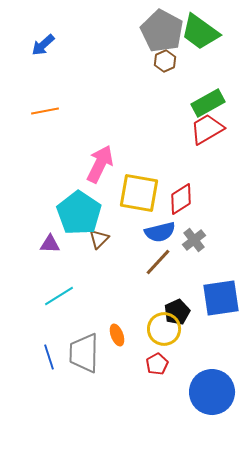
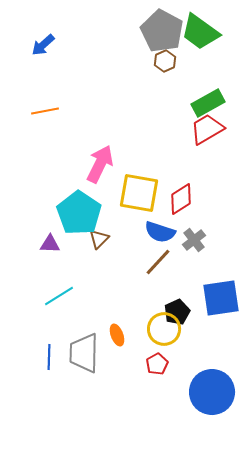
blue semicircle: rotated 32 degrees clockwise
blue line: rotated 20 degrees clockwise
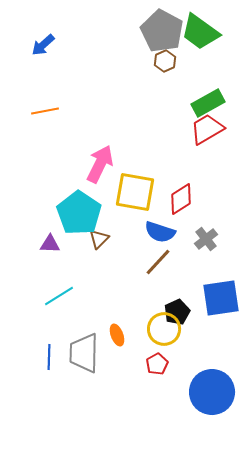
yellow square: moved 4 px left, 1 px up
gray cross: moved 12 px right, 1 px up
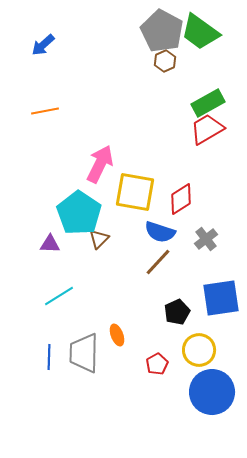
yellow circle: moved 35 px right, 21 px down
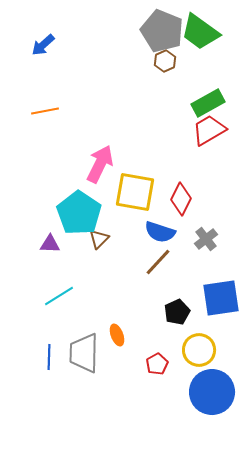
gray pentagon: rotated 6 degrees counterclockwise
red trapezoid: moved 2 px right, 1 px down
red diamond: rotated 32 degrees counterclockwise
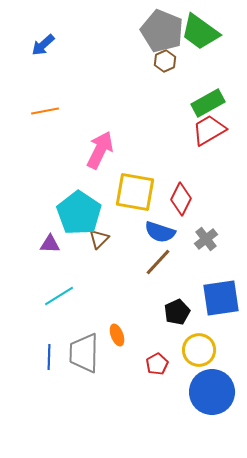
pink arrow: moved 14 px up
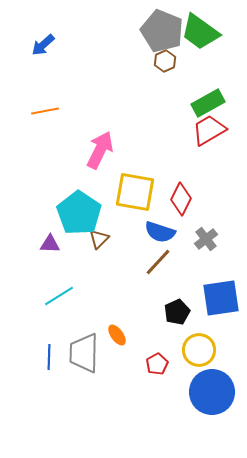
orange ellipse: rotated 15 degrees counterclockwise
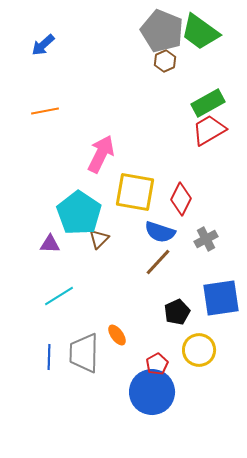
pink arrow: moved 1 px right, 4 px down
gray cross: rotated 10 degrees clockwise
blue circle: moved 60 px left
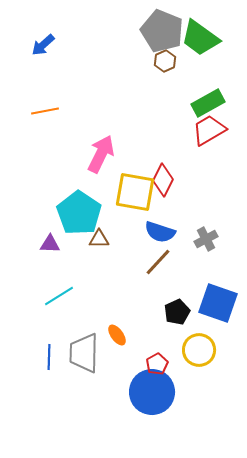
green trapezoid: moved 6 px down
red diamond: moved 18 px left, 19 px up
brown triangle: rotated 45 degrees clockwise
blue square: moved 3 px left, 5 px down; rotated 27 degrees clockwise
